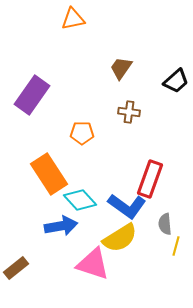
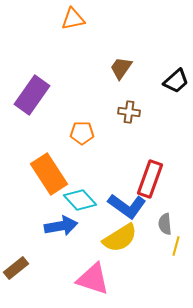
pink triangle: moved 15 px down
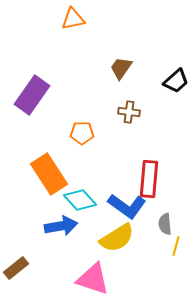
red rectangle: moved 1 px left; rotated 15 degrees counterclockwise
yellow semicircle: moved 3 px left
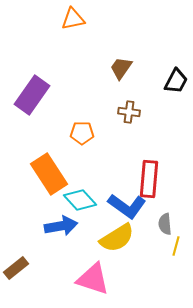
black trapezoid: rotated 20 degrees counterclockwise
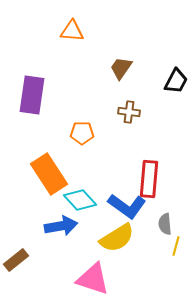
orange triangle: moved 1 px left, 12 px down; rotated 15 degrees clockwise
purple rectangle: rotated 27 degrees counterclockwise
brown rectangle: moved 8 px up
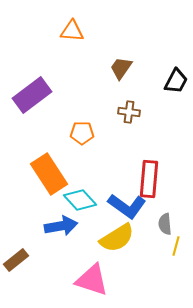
purple rectangle: rotated 45 degrees clockwise
pink triangle: moved 1 px left, 1 px down
